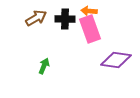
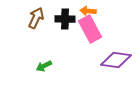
orange arrow: moved 1 px left
brown arrow: rotated 35 degrees counterclockwise
pink rectangle: rotated 8 degrees counterclockwise
green arrow: rotated 140 degrees counterclockwise
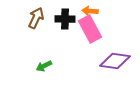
orange arrow: moved 2 px right
purple diamond: moved 1 px left, 1 px down
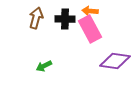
brown arrow: rotated 10 degrees counterclockwise
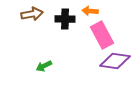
brown arrow: moved 4 px left, 4 px up; rotated 65 degrees clockwise
pink rectangle: moved 12 px right, 6 px down
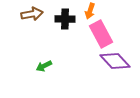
orange arrow: rotated 77 degrees counterclockwise
pink rectangle: moved 1 px left, 1 px up
purple diamond: rotated 40 degrees clockwise
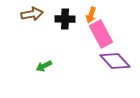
orange arrow: moved 1 px right, 4 px down
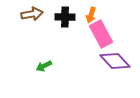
black cross: moved 2 px up
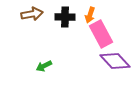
orange arrow: moved 1 px left
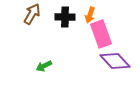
brown arrow: rotated 50 degrees counterclockwise
pink rectangle: rotated 8 degrees clockwise
